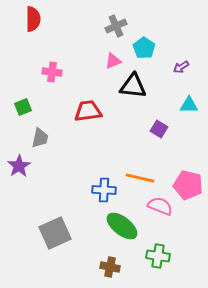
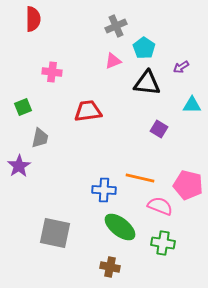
black triangle: moved 14 px right, 3 px up
cyan triangle: moved 3 px right
green ellipse: moved 2 px left, 1 px down
gray square: rotated 36 degrees clockwise
green cross: moved 5 px right, 13 px up
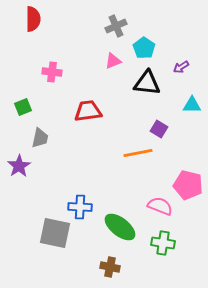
orange line: moved 2 px left, 25 px up; rotated 24 degrees counterclockwise
blue cross: moved 24 px left, 17 px down
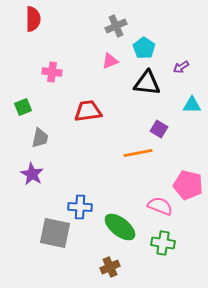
pink triangle: moved 3 px left
purple star: moved 13 px right, 8 px down; rotated 10 degrees counterclockwise
brown cross: rotated 36 degrees counterclockwise
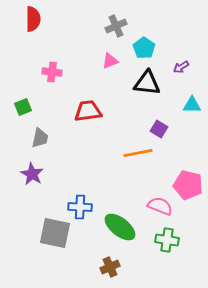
green cross: moved 4 px right, 3 px up
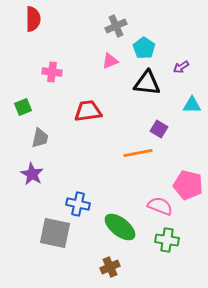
blue cross: moved 2 px left, 3 px up; rotated 10 degrees clockwise
